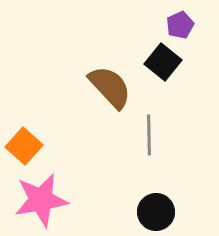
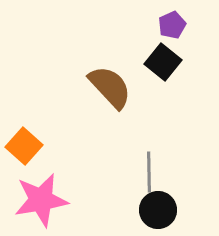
purple pentagon: moved 8 px left
gray line: moved 37 px down
black circle: moved 2 px right, 2 px up
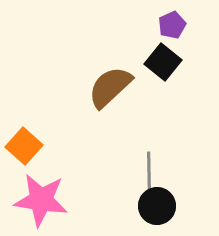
brown semicircle: rotated 90 degrees counterclockwise
pink star: rotated 18 degrees clockwise
black circle: moved 1 px left, 4 px up
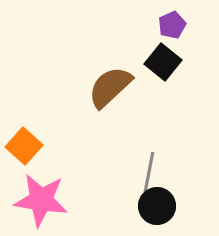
gray line: rotated 12 degrees clockwise
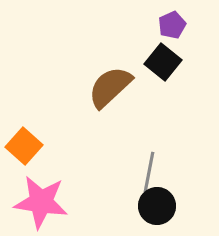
pink star: moved 2 px down
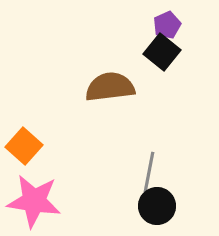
purple pentagon: moved 5 px left
black square: moved 1 px left, 10 px up
brown semicircle: rotated 36 degrees clockwise
pink star: moved 7 px left, 1 px up
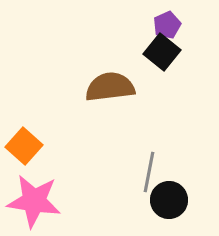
black circle: moved 12 px right, 6 px up
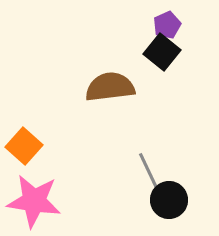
gray line: rotated 36 degrees counterclockwise
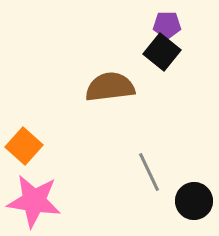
purple pentagon: rotated 24 degrees clockwise
black circle: moved 25 px right, 1 px down
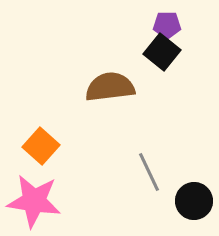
orange square: moved 17 px right
